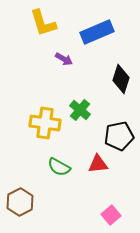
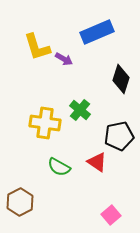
yellow L-shape: moved 6 px left, 24 px down
red triangle: moved 1 px left, 2 px up; rotated 40 degrees clockwise
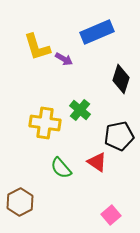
green semicircle: moved 2 px right, 1 px down; rotated 20 degrees clockwise
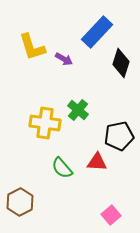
blue rectangle: rotated 24 degrees counterclockwise
yellow L-shape: moved 5 px left
black diamond: moved 16 px up
green cross: moved 2 px left
red triangle: rotated 30 degrees counterclockwise
green semicircle: moved 1 px right
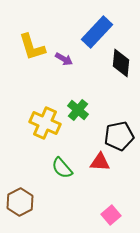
black diamond: rotated 12 degrees counterclockwise
yellow cross: rotated 16 degrees clockwise
red triangle: moved 3 px right
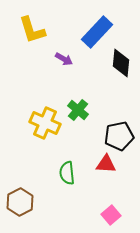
yellow L-shape: moved 17 px up
red triangle: moved 6 px right, 2 px down
green semicircle: moved 5 px right, 5 px down; rotated 35 degrees clockwise
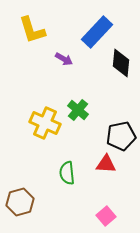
black pentagon: moved 2 px right
brown hexagon: rotated 12 degrees clockwise
pink square: moved 5 px left, 1 px down
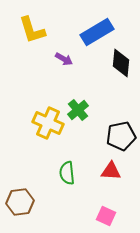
blue rectangle: rotated 16 degrees clockwise
green cross: rotated 10 degrees clockwise
yellow cross: moved 3 px right
red triangle: moved 5 px right, 7 px down
brown hexagon: rotated 8 degrees clockwise
pink square: rotated 24 degrees counterclockwise
